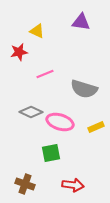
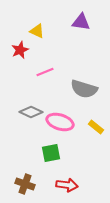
red star: moved 1 px right, 2 px up; rotated 12 degrees counterclockwise
pink line: moved 2 px up
yellow rectangle: rotated 63 degrees clockwise
red arrow: moved 6 px left
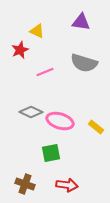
gray semicircle: moved 26 px up
pink ellipse: moved 1 px up
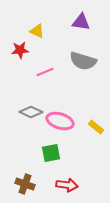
red star: rotated 18 degrees clockwise
gray semicircle: moved 1 px left, 2 px up
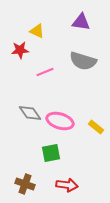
gray diamond: moved 1 px left, 1 px down; rotated 30 degrees clockwise
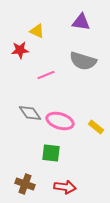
pink line: moved 1 px right, 3 px down
green square: rotated 18 degrees clockwise
red arrow: moved 2 px left, 2 px down
